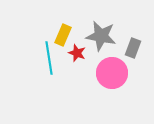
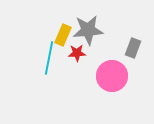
gray star: moved 13 px left, 6 px up; rotated 16 degrees counterclockwise
red star: rotated 24 degrees counterclockwise
cyan line: rotated 20 degrees clockwise
pink circle: moved 3 px down
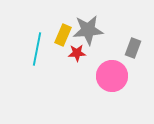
cyan line: moved 12 px left, 9 px up
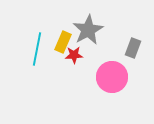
gray star: rotated 24 degrees counterclockwise
yellow rectangle: moved 7 px down
red star: moved 3 px left, 2 px down
pink circle: moved 1 px down
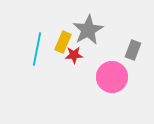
gray rectangle: moved 2 px down
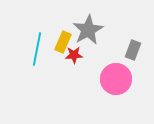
pink circle: moved 4 px right, 2 px down
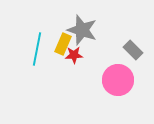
gray star: moved 6 px left; rotated 24 degrees counterclockwise
yellow rectangle: moved 2 px down
gray rectangle: rotated 66 degrees counterclockwise
pink circle: moved 2 px right, 1 px down
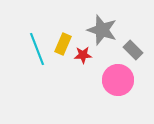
gray star: moved 20 px right
cyan line: rotated 32 degrees counterclockwise
red star: moved 9 px right
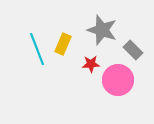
red star: moved 8 px right, 9 px down
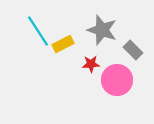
yellow rectangle: rotated 40 degrees clockwise
cyan line: moved 1 px right, 18 px up; rotated 12 degrees counterclockwise
pink circle: moved 1 px left
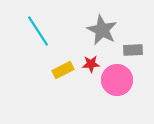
gray star: rotated 8 degrees clockwise
yellow rectangle: moved 26 px down
gray rectangle: rotated 48 degrees counterclockwise
